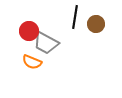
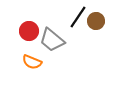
black line: moved 3 px right; rotated 25 degrees clockwise
brown circle: moved 3 px up
gray trapezoid: moved 6 px right, 3 px up; rotated 12 degrees clockwise
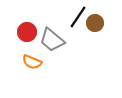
brown circle: moved 1 px left, 2 px down
red circle: moved 2 px left, 1 px down
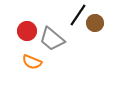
black line: moved 2 px up
red circle: moved 1 px up
gray trapezoid: moved 1 px up
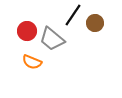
black line: moved 5 px left
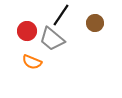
black line: moved 12 px left
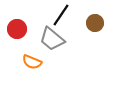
red circle: moved 10 px left, 2 px up
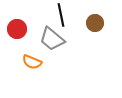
black line: rotated 45 degrees counterclockwise
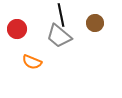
gray trapezoid: moved 7 px right, 3 px up
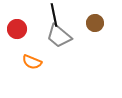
black line: moved 7 px left
